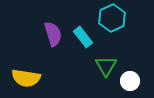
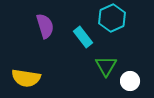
purple semicircle: moved 8 px left, 8 px up
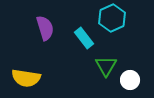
purple semicircle: moved 2 px down
cyan rectangle: moved 1 px right, 1 px down
white circle: moved 1 px up
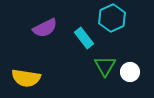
purple semicircle: rotated 80 degrees clockwise
green triangle: moved 1 px left
white circle: moved 8 px up
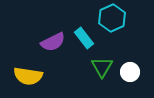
purple semicircle: moved 8 px right, 14 px down
green triangle: moved 3 px left, 1 px down
yellow semicircle: moved 2 px right, 2 px up
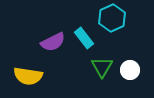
white circle: moved 2 px up
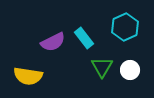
cyan hexagon: moved 13 px right, 9 px down
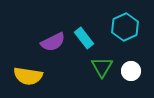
white circle: moved 1 px right, 1 px down
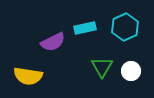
cyan rectangle: moved 1 px right, 10 px up; rotated 65 degrees counterclockwise
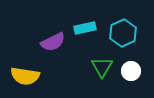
cyan hexagon: moved 2 px left, 6 px down
yellow semicircle: moved 3 px left
